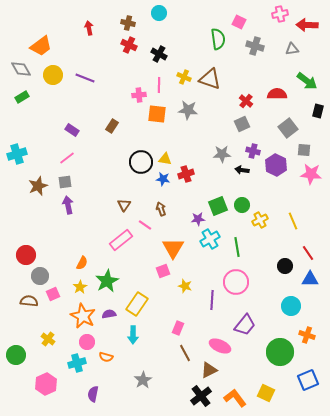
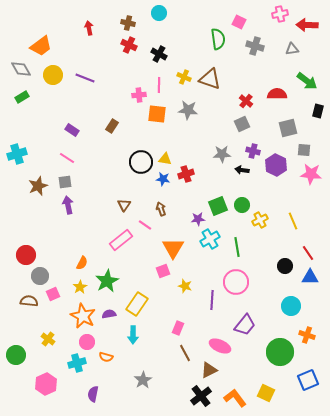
gray square at (288, 128): rotated 24 degrees clockwise
pink line at (67, 158): rotated 70 degrees clockwise
blue triangle at (310, 279): moved 2 px up
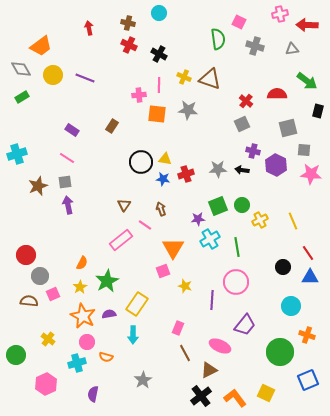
gray star at (222, 154): moved 4 px left, 15 px down
black circle at (285, 266): moved 2 px left, 1 px down
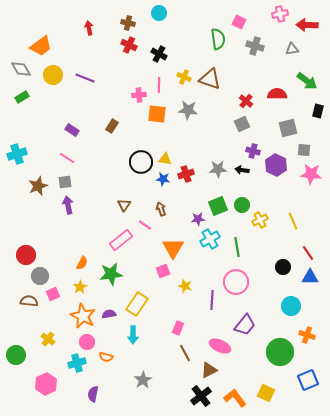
green star at (107, 281): moved 4 px right, 7 px up; rotated 20 degrees clockwise
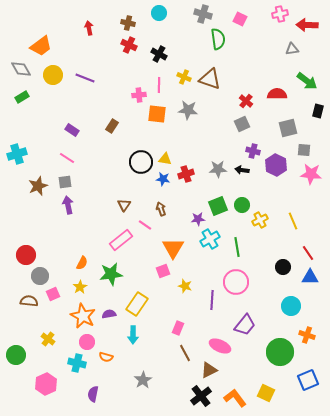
pink square at (239, 22): moved 1 px right, 3 px up
gray cross at (255, 46): moved 52 px left, 32 px up
cyan cross at (77, 363): rotated 30 degrees clockwise
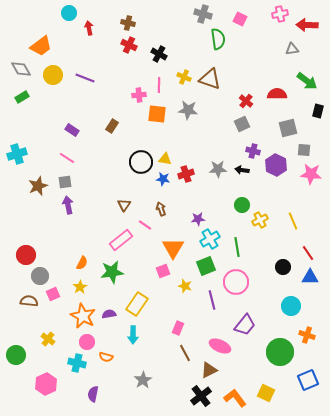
cyan circle at (159, 13): moved 90 px left
green square at (218, 206): moved 12 px left, 60 px down
green star at (111, 274): moved 1 px right, 2 px up
purple line at (212, 300): rotated 18 degrees counterclockwise
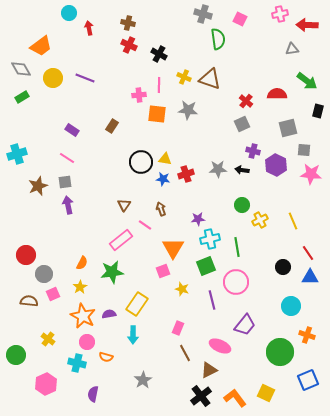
yellow circle at (53, 75): moved 3 px down
cyan cross at (210, 239): rotated 18 degrees clockwise
gray circle at (40, 276): moved 4 px right, 2 px up
yellow star at (185, 286): moved 3 px left, 3 px down
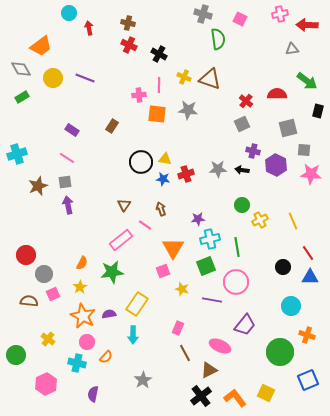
purple line at (212, 300): rotated 66 degrees counterclockwise
orange semicircle at (106, 357): rotated 64 degrees counterclockwise
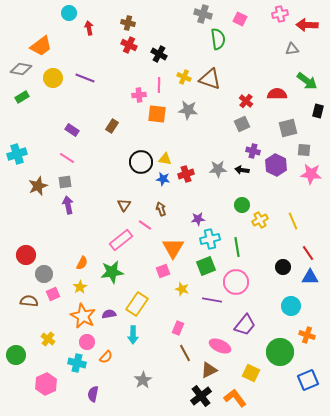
gray diamond at (21, 69): rotated 50 degrees counterclockwise
yellow square at (266, 393): moved 15 px left, 20 px up
